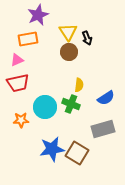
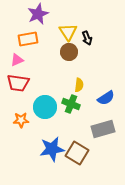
purple star: moved 1 px up
red trapezoid: rotated 20 degrees clockwise
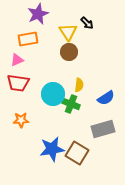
black arrow: moved 15 px up; rotated 24 degrees counterclockwise
cyan circle: moved 8 px right, 13 px up
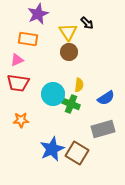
orange rectangle: rotated 18 degrees clockwise
blue star: rotated 15 degrees counterclockwise
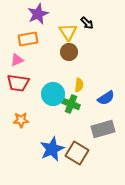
orange rectangle: rotated 18 degrees counterclockwise
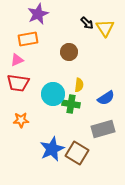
yellow triangle: moved 37 px right, 4 px up
green cross: rotated 12 degrees counterclockwise
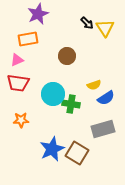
brown circle: moved 2 px left, 4 px down
yellow semicircle: moved 15 px right; rotated 64 degrees clockwise
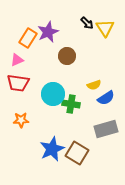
purple star: moved 10 px right, 18 px down
orange rectangle: moved 1 px up; rotated 48 degrees counterclockwise
gray rectangle: moved 3 px right
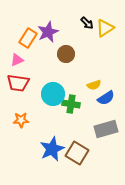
yellow triangle: rotated 30 degrees clockwise
brown circle: moved 1 px left, 2 px up
